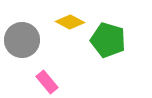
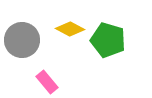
yellow diamond: moved 7 px down
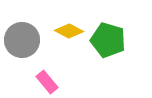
yellow diamond: moved 1 px left, 2 px down
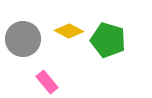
gray circle: moved 1 px right, 1 px up
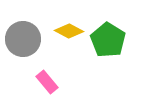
green pentagon: rotated 16 degrees clockwise
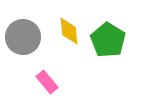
yellow diamond: rotated 56 degrees clockwise
gray circle: moved 2 px up
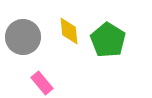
pink rectangle: moved 5 px left, 1 px down
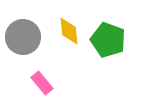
green pentagon: rotated 12 degrees counterclockwise
